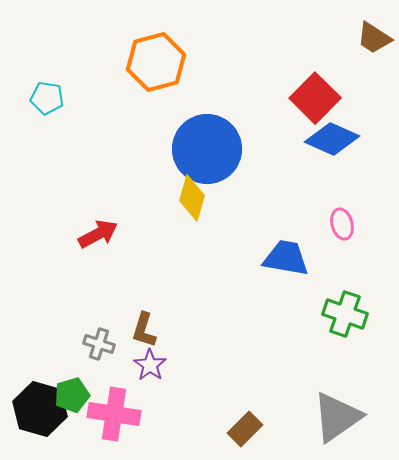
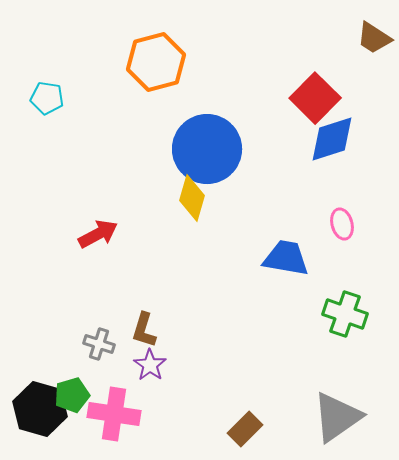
blue diamond: rotated 42 degrees counterclockwise
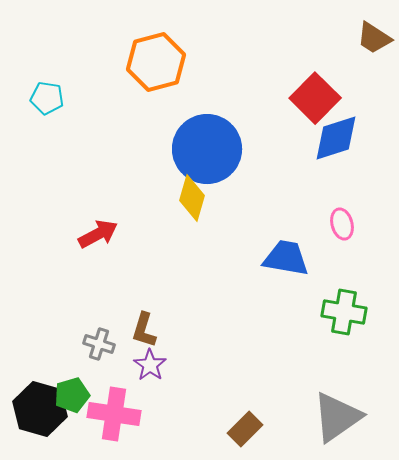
blue diamond: moved 4 px right, 1 px up
green cross: moved 1 px left, 2 px up; rotated 9 degrees counterclockwise
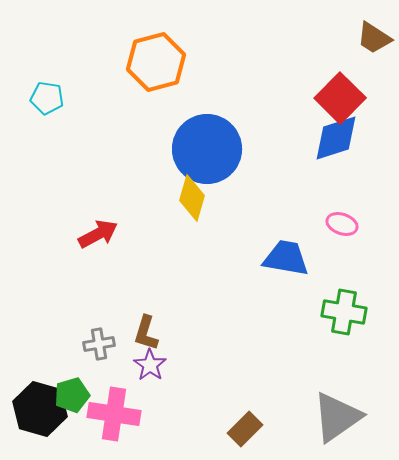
red square: moved 25 px right
pink ellipse: rotated 56 degrees counterclockwise
brown L-shape: moved 2 px right, 3 px down
gray cross: rotated 28 degrees counterclockwise
